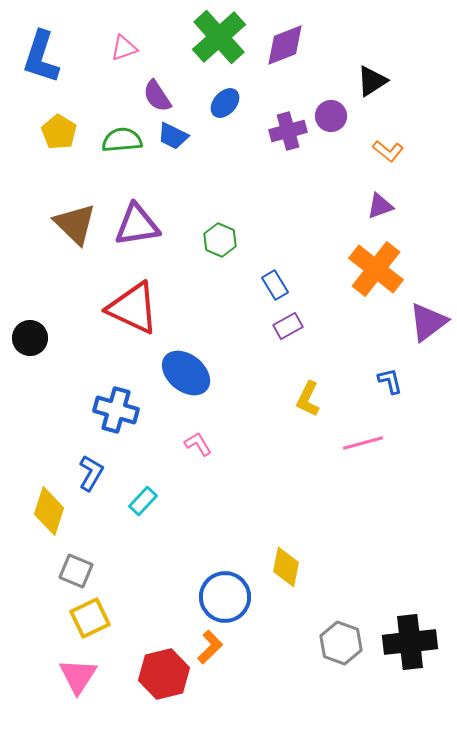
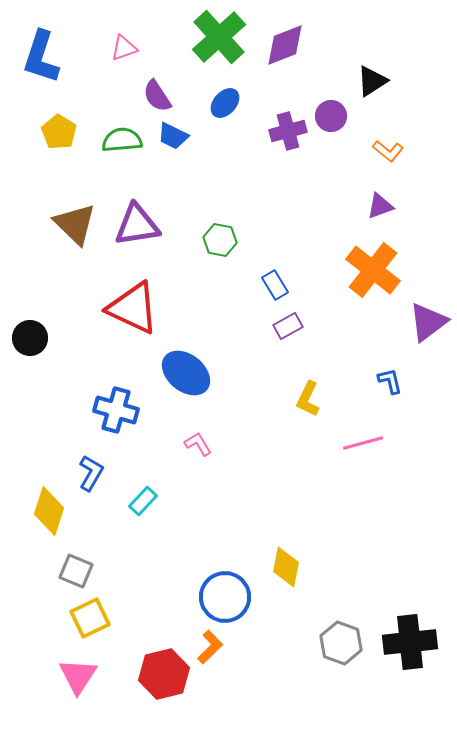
green hexagon at (220, 240): rotated 12 degrees counterclockwise
orange cross at (376, 269): moved 3 px left, 1 px down
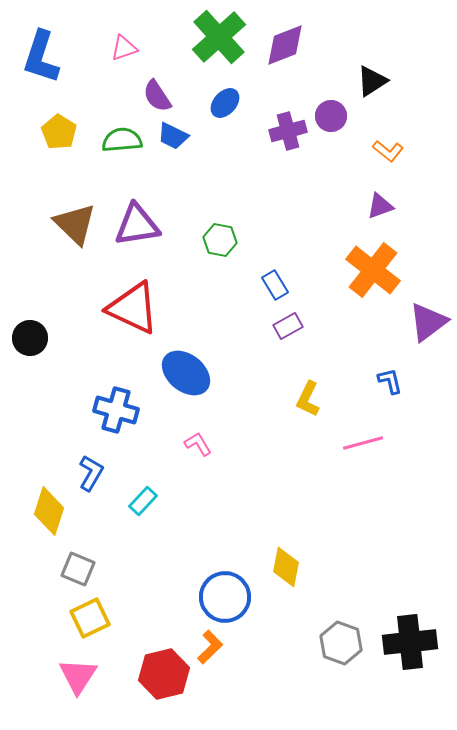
gray square at (76, 571): moved 2 px right, 2 px up
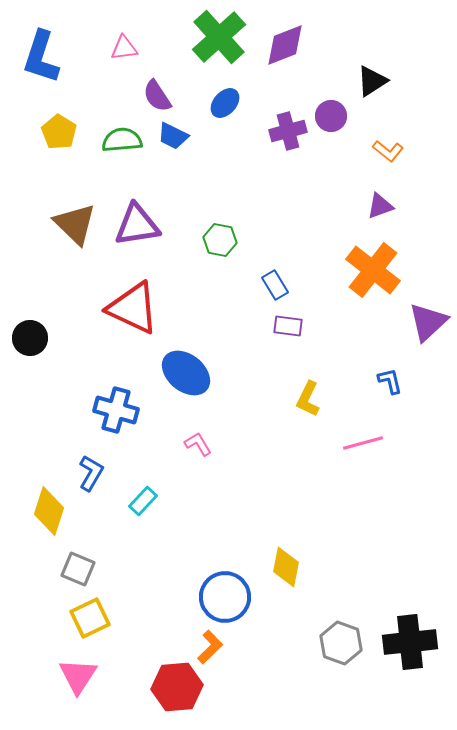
pink triangle at (124, 48): rotated 12 degrees clockwise
purple triangle at (428, 322): rotated 6 degrees counterclockwise
purple rectangle at (288, 326): rotated 36 degrees clockwise
red hexagon at (164, 674): moved 13 px right, 13 px down; rotated 9 degrees clockwise
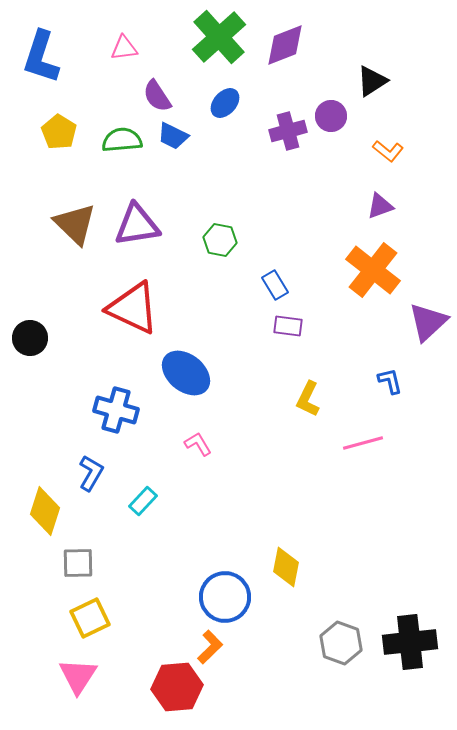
yellow diamond at (49, 511): moved 4 px left
gray square at (78, 569): moved 6 px up; rotated 24 degrees counterclockwise
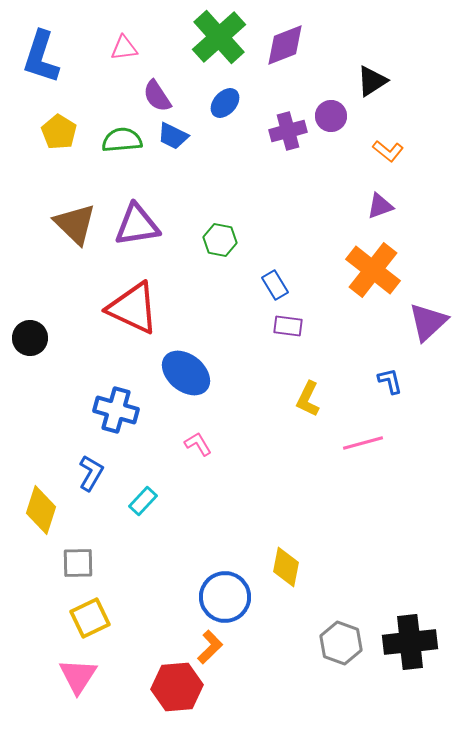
yellow diamond at (45, 511): moved 4 px left, 1 px up
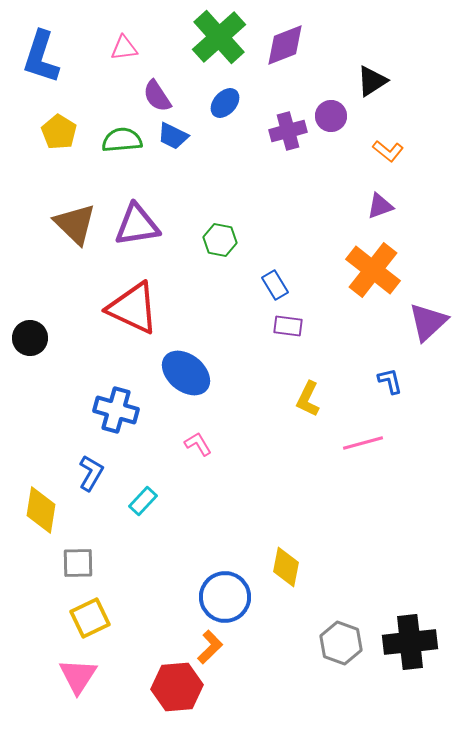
yellow diamond at (41, 510): rotated 9 degrees counterclockwise
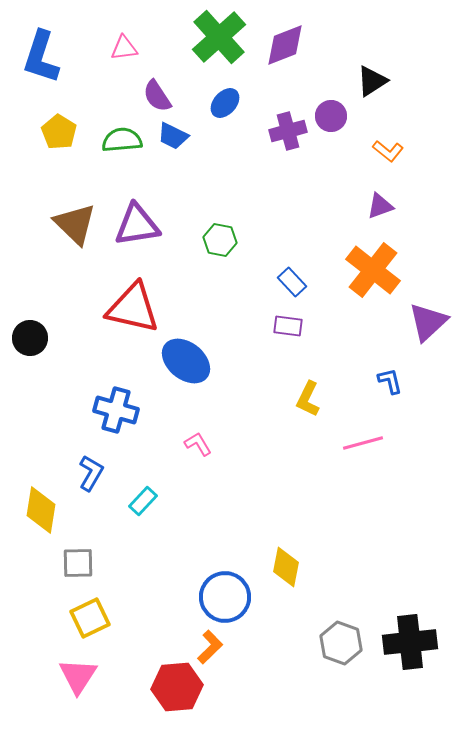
blue rectangle at (275, 285): moved 17 px right, 3 px up; rotated 12 degrees counterclockwise
red triangle at (133, 308): rotated 12 degrees counterclockwise
blue ellipse at (186, 373): moved 12 px up
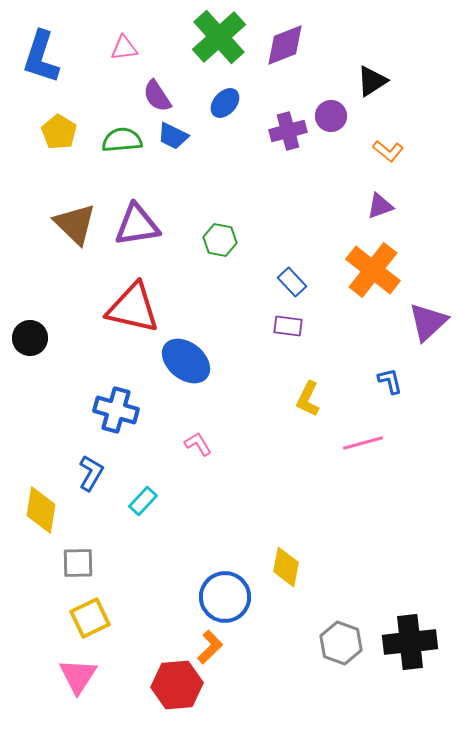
red hexagon at (177, 687): moved 2 px up
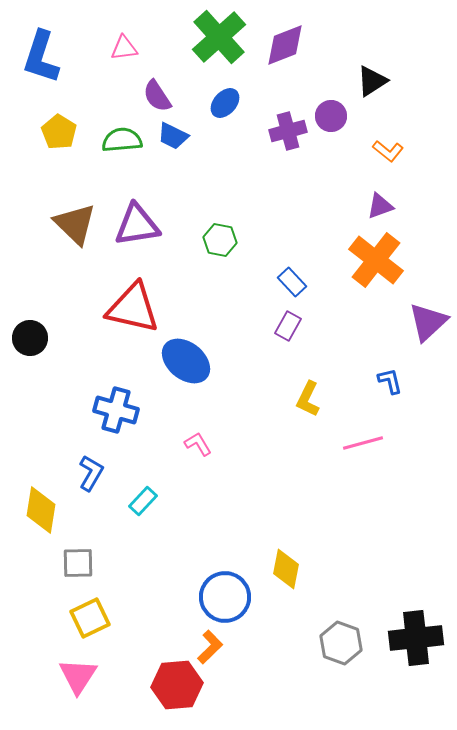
orange cross at (373, 270): moved 3 px right, 10 px up
purple rectangle at (288, 326): rotated 68 degrees counterclockwise
yellow diamond at (286, 567): moved 2 px down
black cross at (410, 642): moved 6 px right, 4 px up
